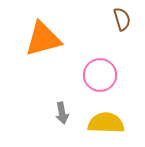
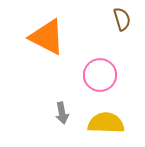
orange triangle: moved 4 px right, 2 px up; rotated 42 degrees clockwise
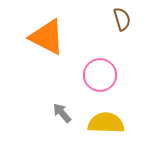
gray arrow: rotated 150 degrees clockwise
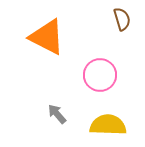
gray arrow: moved 5 px left, 1 px down
yellow semicircle: moved 2 px right, 2 px down
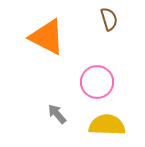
brown semicircle: moved 13 px left
pink circle: moved 3 px left, 7 px down
yellow semicircle: moved 1 px left
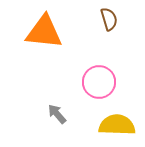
orange triangle: moved 3 px left, 5 px up; rotated 21 degrees counterclockwise
pink circle: moved 2 px right
yellow semicircle: moved 10 px right
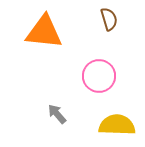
pink circle: moved 6 px up
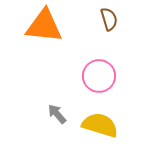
orange triangle: moved 6 px up
yellow semicircle: moved 17 px left; rotated 15 degrees clockwise
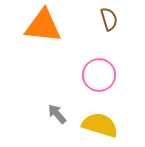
orange triangle: moved 1 px left
pink circle: moved 1 px up
